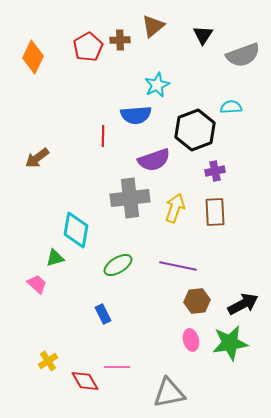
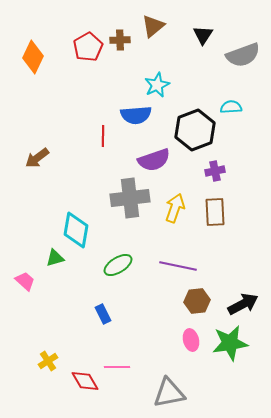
pink trapezoid: moved 12 px left, 3 px up
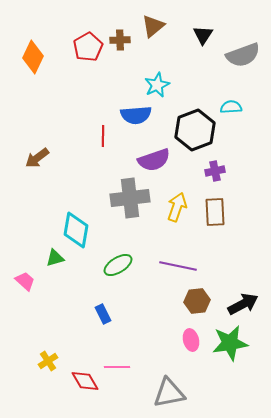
yellow arrow: moved 2 px right, 1 px up
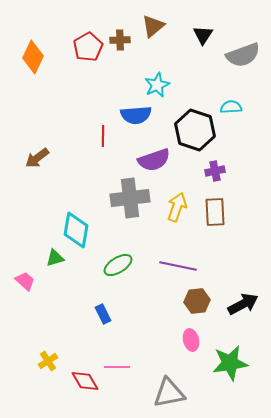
black hexagon: rotated 21 degrees counterclockwise
green star: moved 20 px down
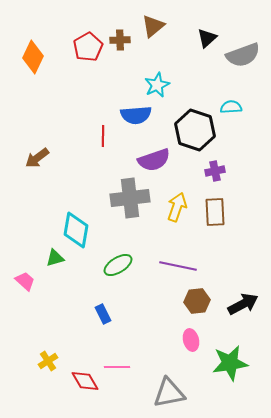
black triangle: moved 4 px right, 3 px down; rotated 15 degrees clockwise
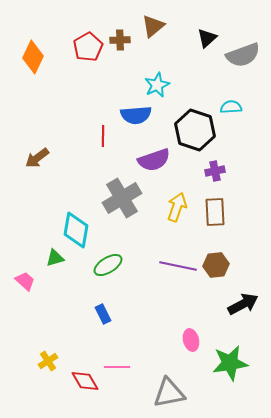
gray cross: moved 8 px left; rotated 24 degrees counterclockwise
green ellipse: moved 10 px left
brown hexagon: moved 19 px right, 36 px up
